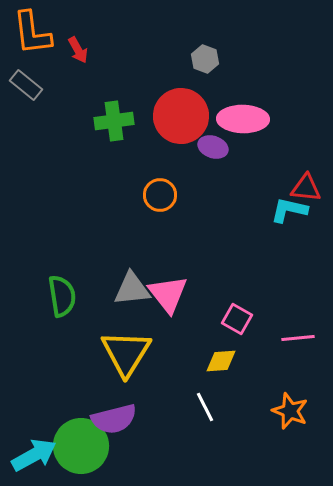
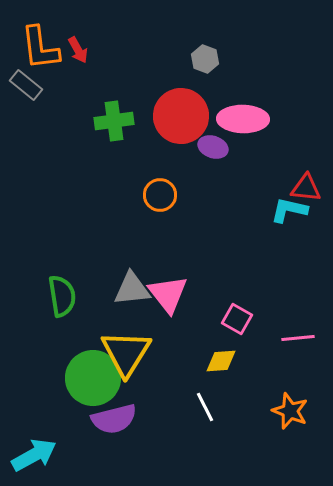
orange L-shape: moved 8 px right, 15 px down
green circle: moved 12 px right, 68 px up
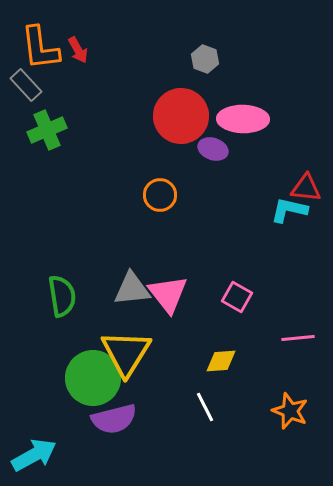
gray rectangle: rotated 8 degrees clockwise
green cross: moved 67 px left, 9 px down; rotated 15 degrees counterclockwise
purple ellipse: moved 2 px down
pink square: moved 22 px up
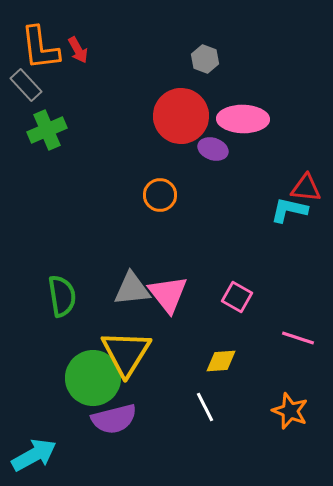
pink line: rotated 24 degrees clockwise
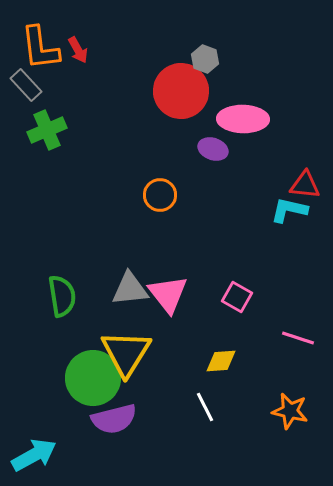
red circle: moved 25 px up
red triangle: moved 1 px left, 3 px up
gray triangle: moved 2 px left
orange star: rotated 9 degrees counterclockwise
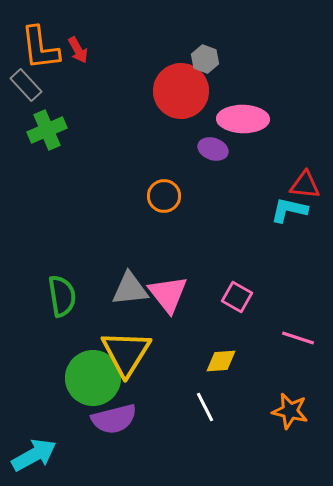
orange circle: moved 4 px right, 1 px down
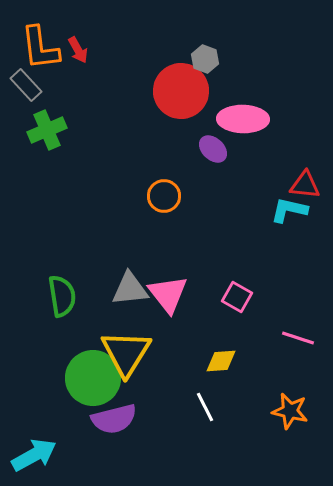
purple ellipse: rotated 24 degrees clockwise
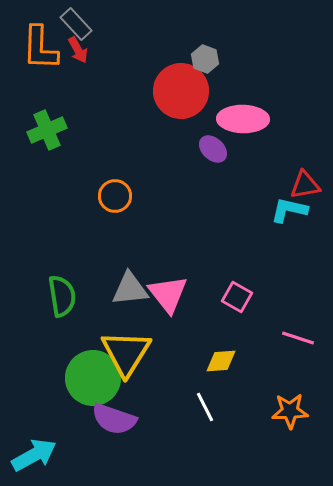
orange L-shape: rotated 9 degrees clockwise
gray rectangle: moved 50 px right, 61 px up
red triangle: rotated 16 degrees counterclockwise
orange circle: moved 49 px left
orange star: rotated 15 degrees counterclockwise
purple semicircle: rotated 33 degrees clockwise
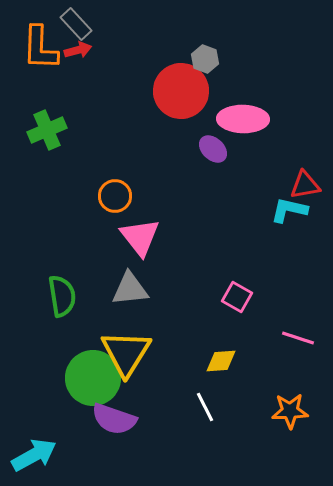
red arrow: rotated 76 degrees counterclockwise
pink triangle: moved 28 px left, 57 px up
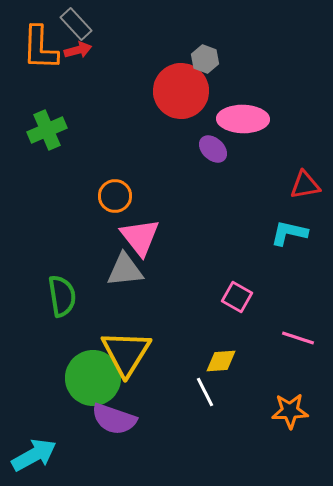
cyan L-shape: moved 23 px down
gray triangle: moved 5 px left, 19 px up
white line: moved 15 px up
